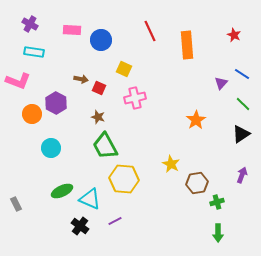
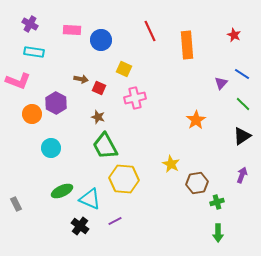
black triangle: moved 1 px right, 2 px down
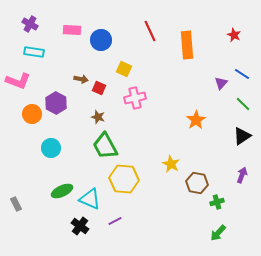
brown hexagon: rotated 20 degrees clockwise
green arrow: rotated 42 degrees clockwise
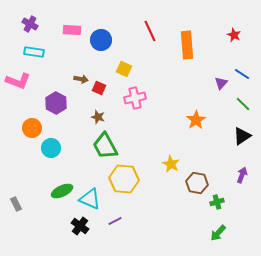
orange circle: moved 14 px down
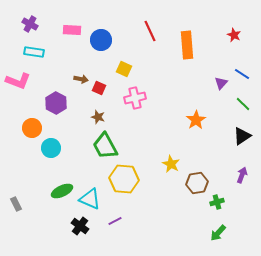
brown hexagon: rotated 20 degrees counterclockwise
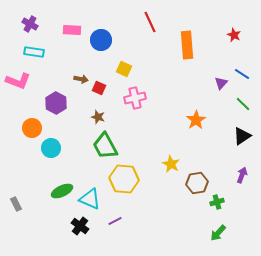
red line: moved 9 px up
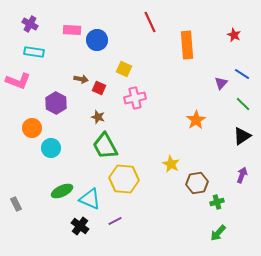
blue circle: moved 4 px left
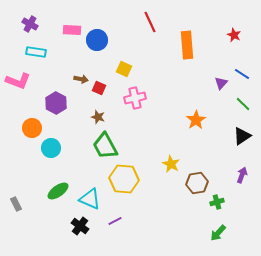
cyan rectangle: moved 2 px right
green ellipse: moved 4 px left; rotated 10 degrees counterclockwise
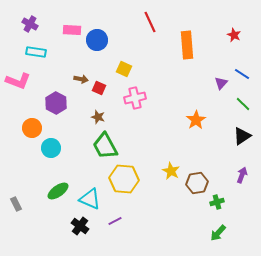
yellow star: moved 7 px down
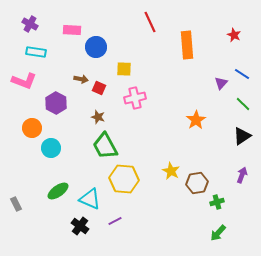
blue circle: moved 1 px left, 7 px down
yellow square: rotated 21 degrees counterclockwise
pink L-shape: moved 6 px right
